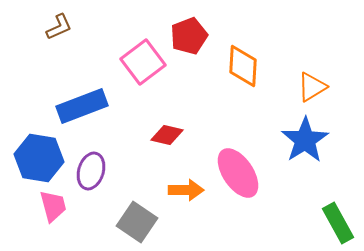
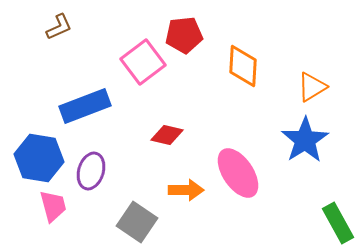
red pentagon: moved 5 px left, 1 px up; rotated 15 degrees clockwise
blue rectangle: moved 3 px right
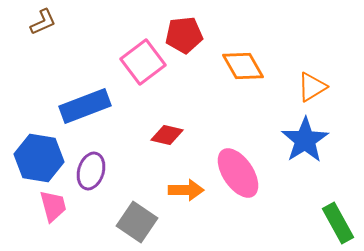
brown L-shape: moved 16 px left, 5 px up
orange diamond: rotated 33 degrees counterclockwise
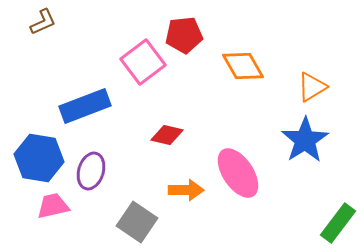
pink trapezoid: rotated 88 degrees counterclockwise
green rectangle: rotated 66 degrees clockwise
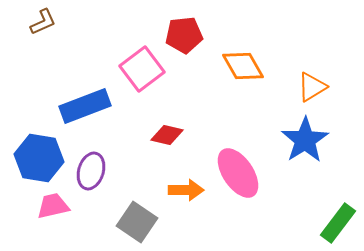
pink square: moved 1 px left, 7 px down
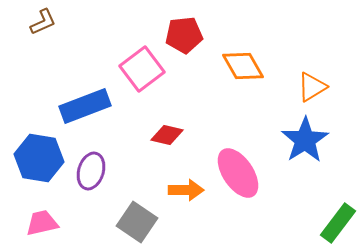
pink trapezoid: moved 11 px left, 17 px down
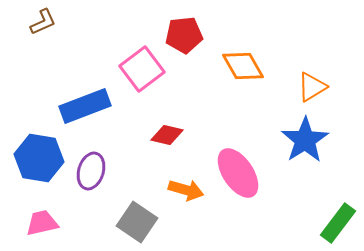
orange arrow: rotated 16 degrees clockwise
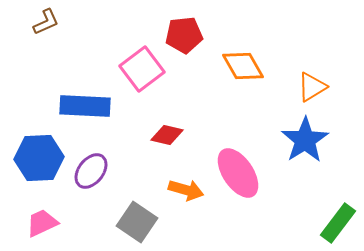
brown L-shape: moved 3 px right
blue rectangle: rotated 24 degrees clockwise
blue hexagon: rotated 12 degrees counterclockwise
purple ellipse: rotated 21 degrees clockwise
pink trapezoid: rotated 12 degrees counterclockwise
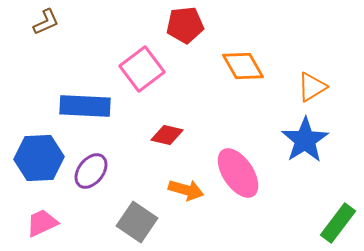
red pentagon: moved 1 px right, 10 px up
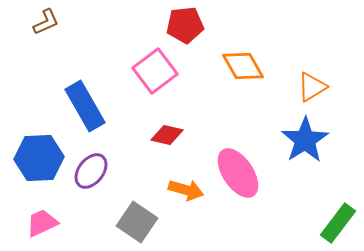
pink square: moved 13 px right, 2 px down
blue rectangle: rotated 57 degrees clockwise
